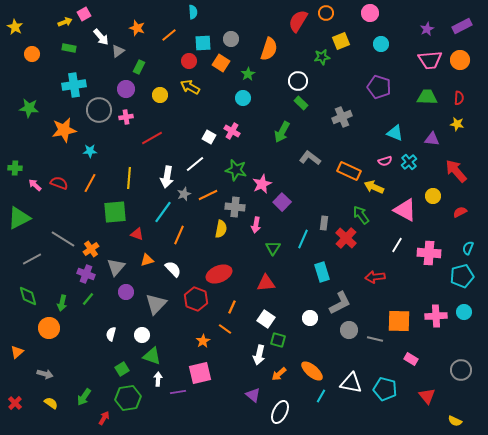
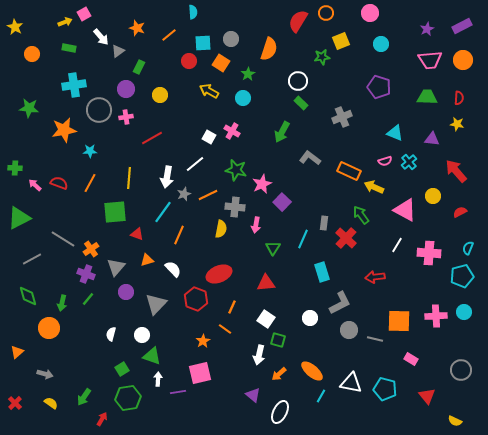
orange circle at (460, 60): moved 3 px right
yellow arrow at (190, 87): moved 19 px right, 4 px down
red arrow at (104, 418): moved 2 px left, 1 px down
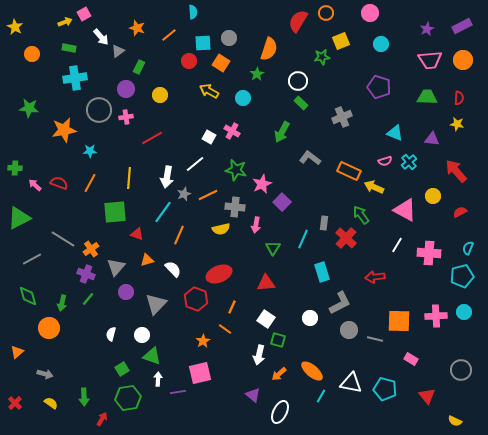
gray circle at (231, 39): moved 2 px left, 1 px up
green star at (248, 74): moved 9 px right
cyan cross at (74, 85): moved 1 px right, 7 px up
yellow semicircle at (221, 229): rotated 66 degrees clockwise
green arrow at (84, 397): rotated 36 degrees counterclockwise
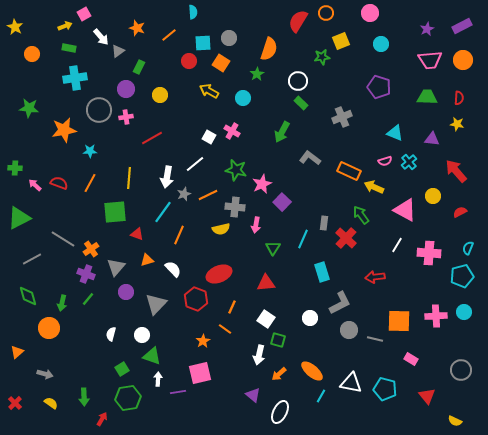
yellow arrow at (65, 22): moved 4 px down
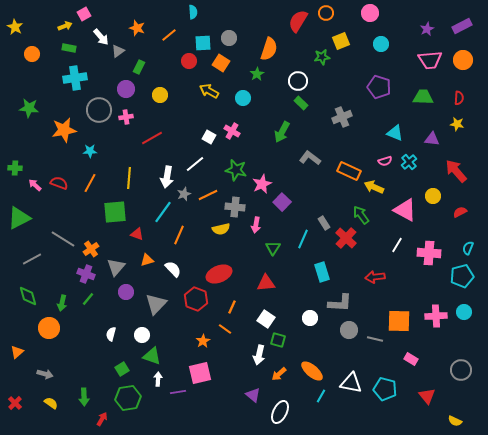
green trapezoid at (427, 97): moved 4 px left
gray rectangle at (324, 223): rotated 40 degrees counterclockwise
gray L-shape at (340, 303): rotated 30 degrees clockwise
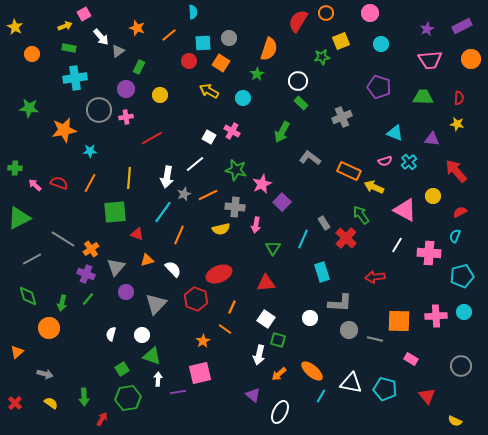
orange circle at (463, 60): moved 8 px right, 1 px up
cyan semicircle at (468, 248): moved 13 px left, 12 px up
gray circle at (461, 370): moved 4 px up
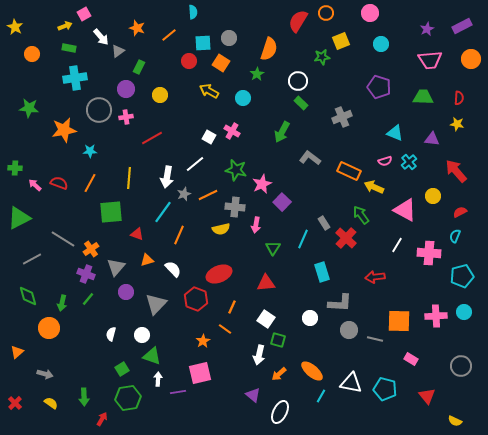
green square at (115, 212): moved 4 px left
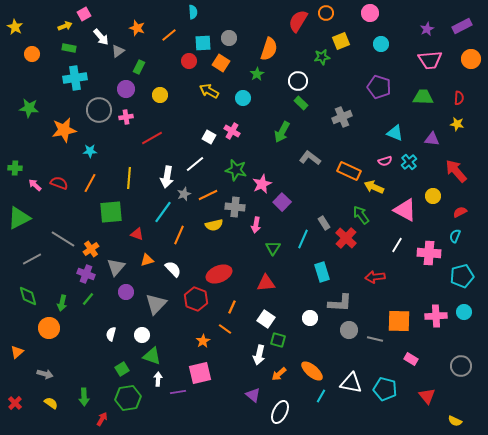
yellow semicircle at (221, 229): moved 7 px left, 4 px up
